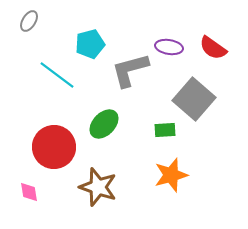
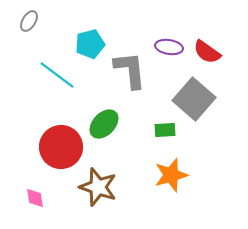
red semicircle: moved 6 px left, 4 px down
gray L-shape: rotated 99 degrees clockwise
red circle: moved 7 px right
pink diamond: moved 6 px right, 6 px down
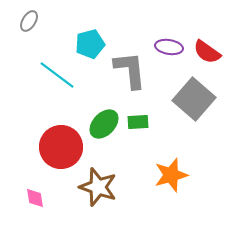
green rectangle: moved 27 px left, 8 px up
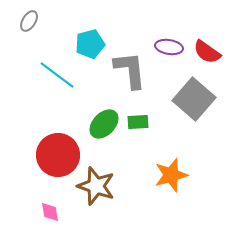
red circle: moved 3 px left, 8 px down
brown star: moved 2 px left, 1 px up
pink diamond: moved 15 px right, 14 px down
